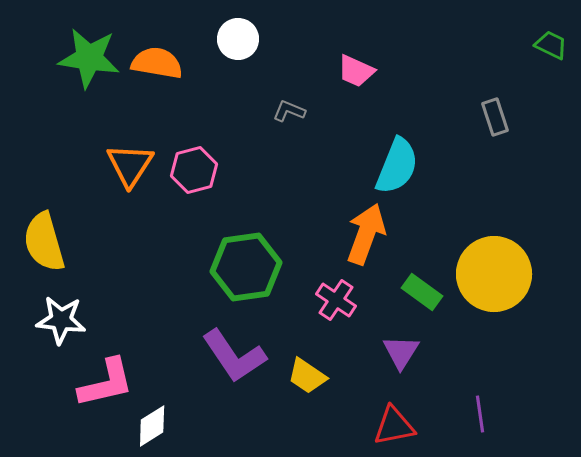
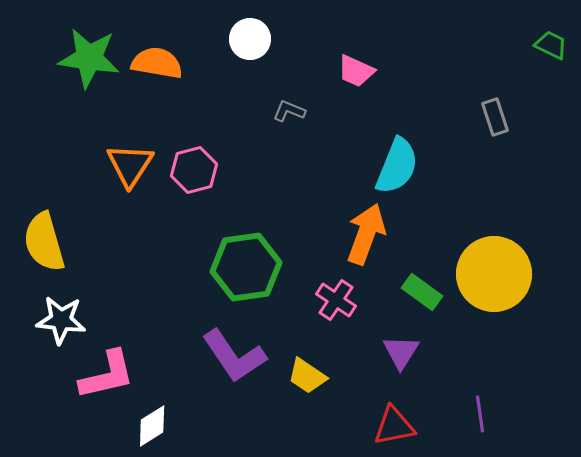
white circle: moved 12 px right
pink L-shape: moved 1 px right, 8 px up
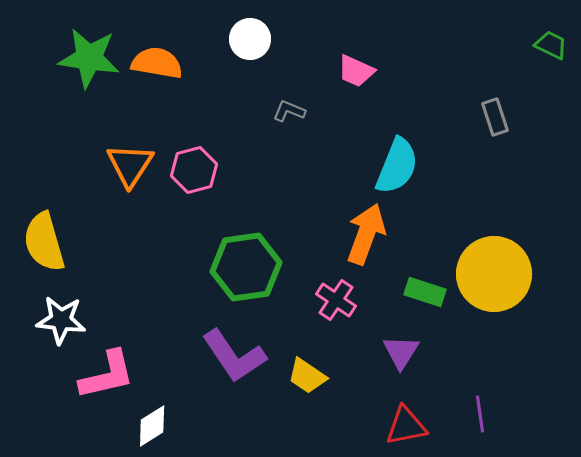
green rectangle: moved 3 px right; rotated 18 degrees counterclockwise
red triangle: moved 12 px right
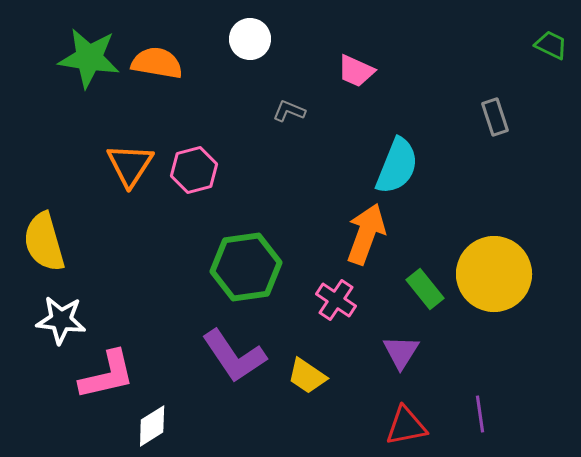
green rectangle: moved 3 px up; rotated 33 degrees clockwise
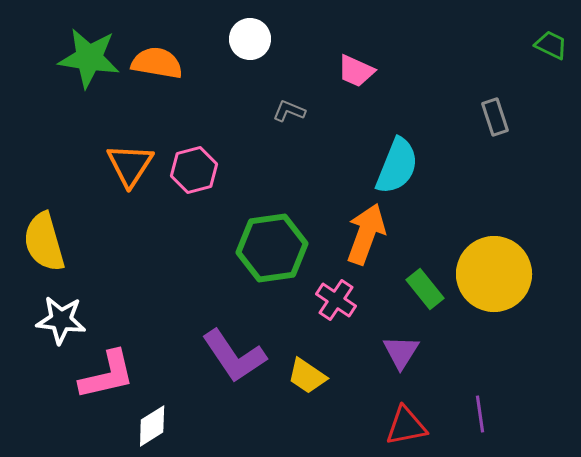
green hexagon: moved 26 px right, 19 px up
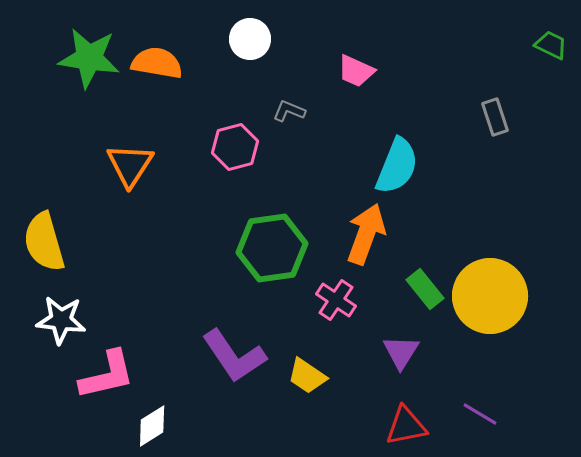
pink hexagon: moved 41 px right, 23 px up
yellow circle: moved 4 px left, 22 px down
purple line: rotated 51 degrees counterclockwise
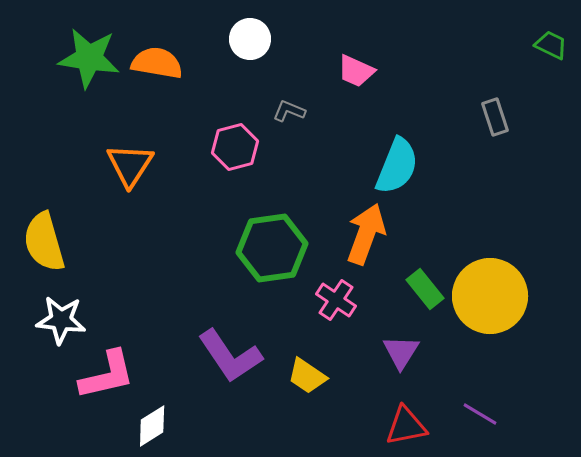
purple L-shape: moved 4 px left
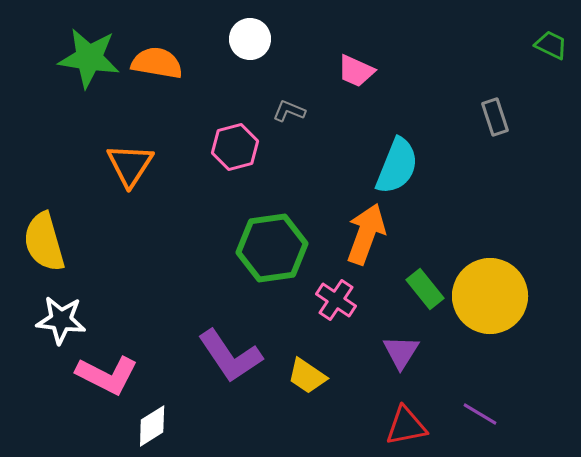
pink L-shape: rotated 40 degrees clockwise
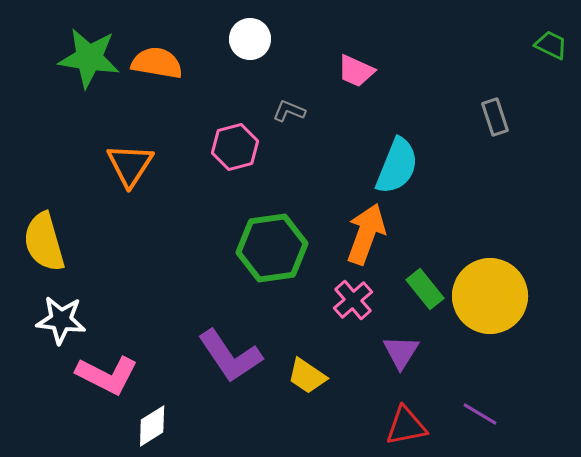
pink cross: moved 17 px right; rotated 15 degrees clockwise
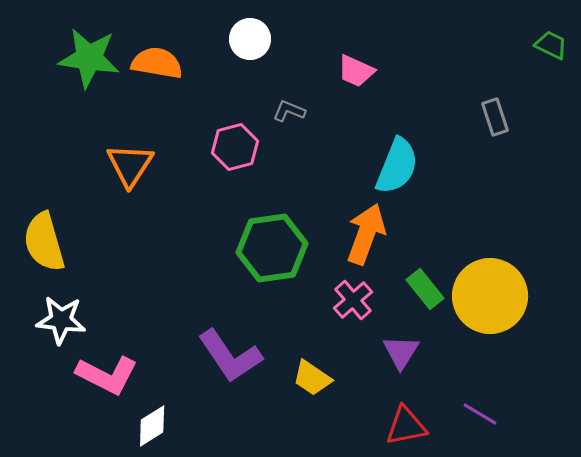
yellow trapezoid: moved 5 px right, 2 px down
